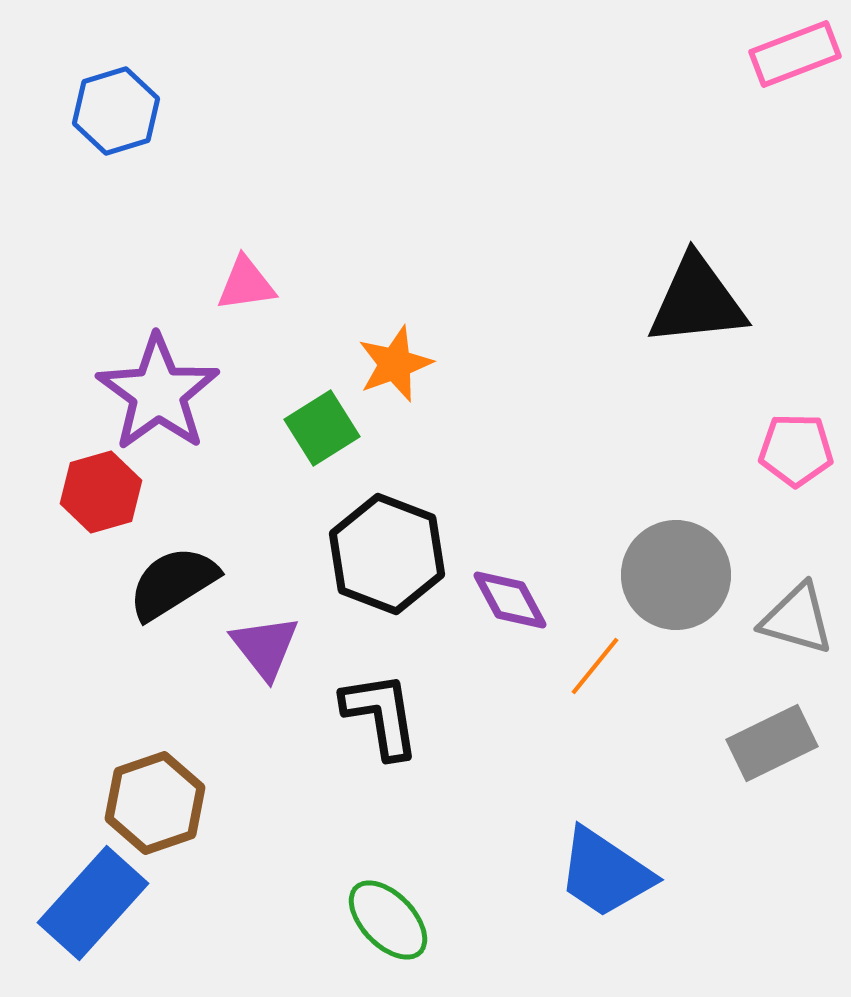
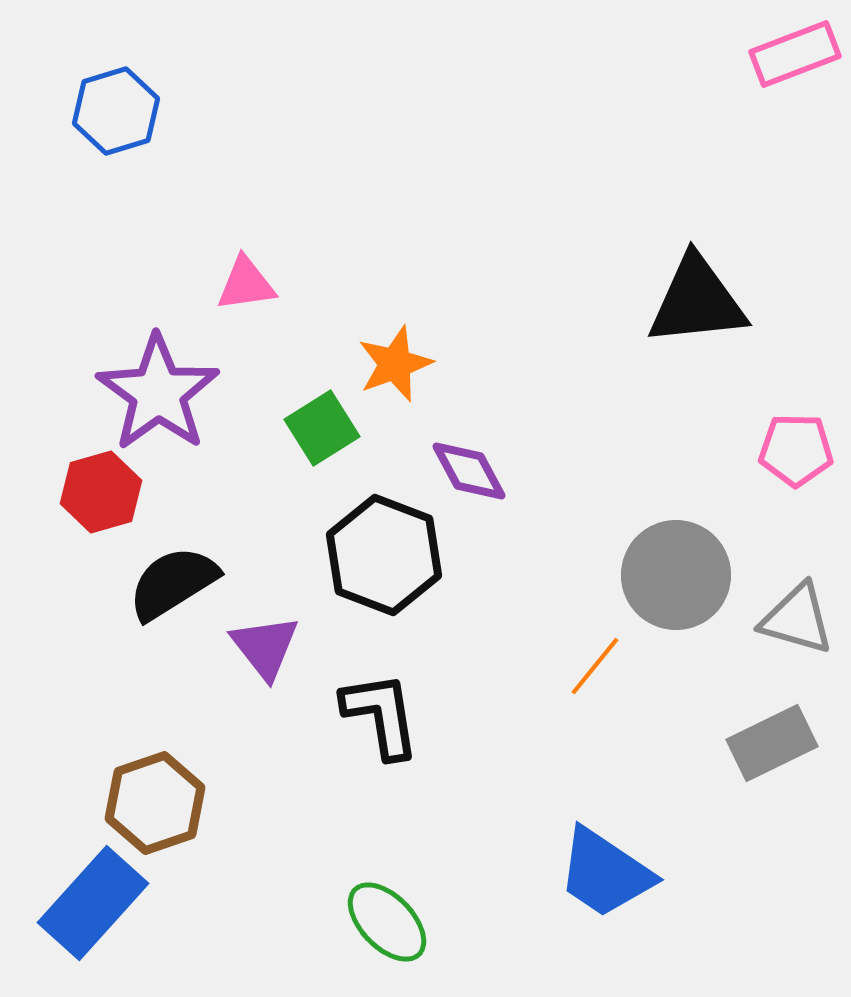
black hexagon: moved 3 px left, 1 px down
purple diamond: moved 41 px left, 129 px up
green ellipse: moved 1 px left, 2 px down
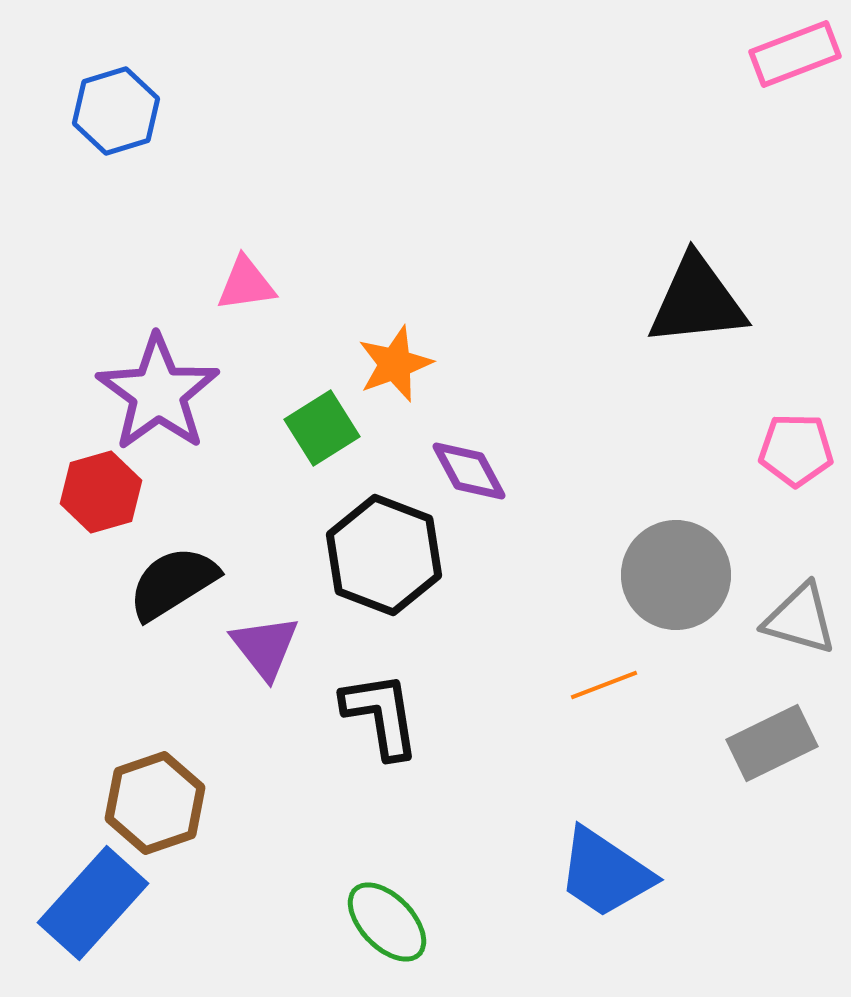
gray triangle: moved 3 px right
orange line: moved 9 px right, 19 px down; rotated 30 degrees clockwise
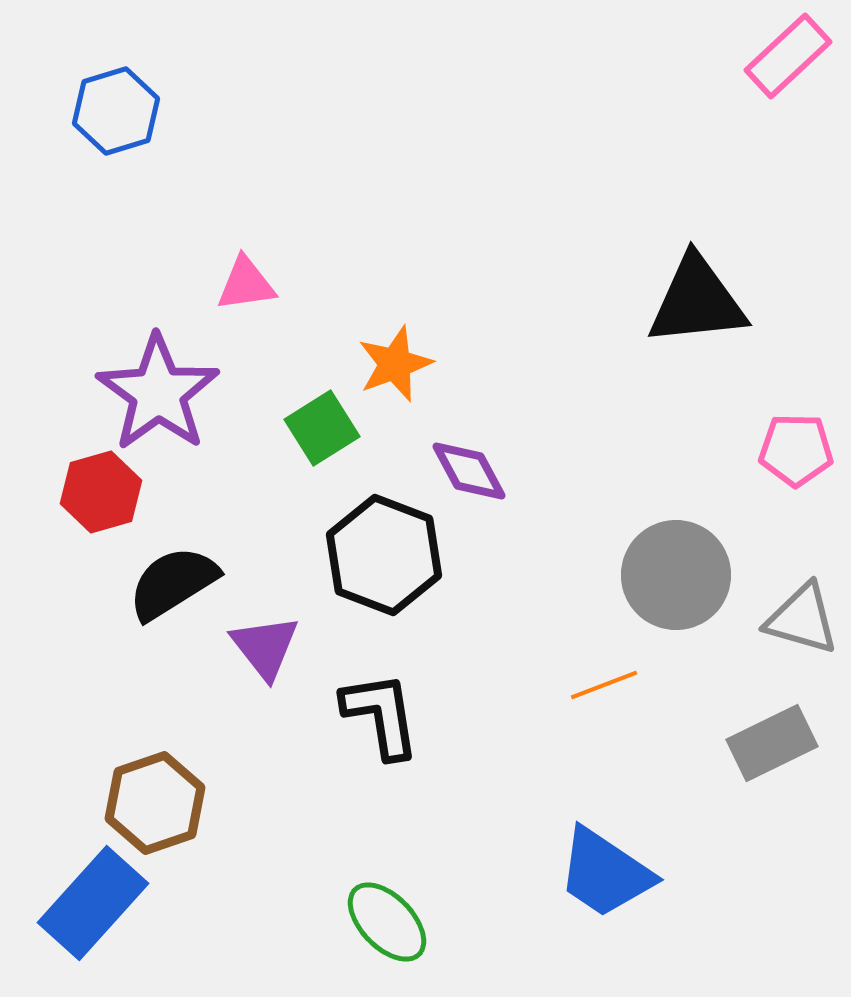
pink rectangle: moved 7 px left, 2 px down; rotated 22 degrees counterclockwise
gray triangle: moved 2 px right
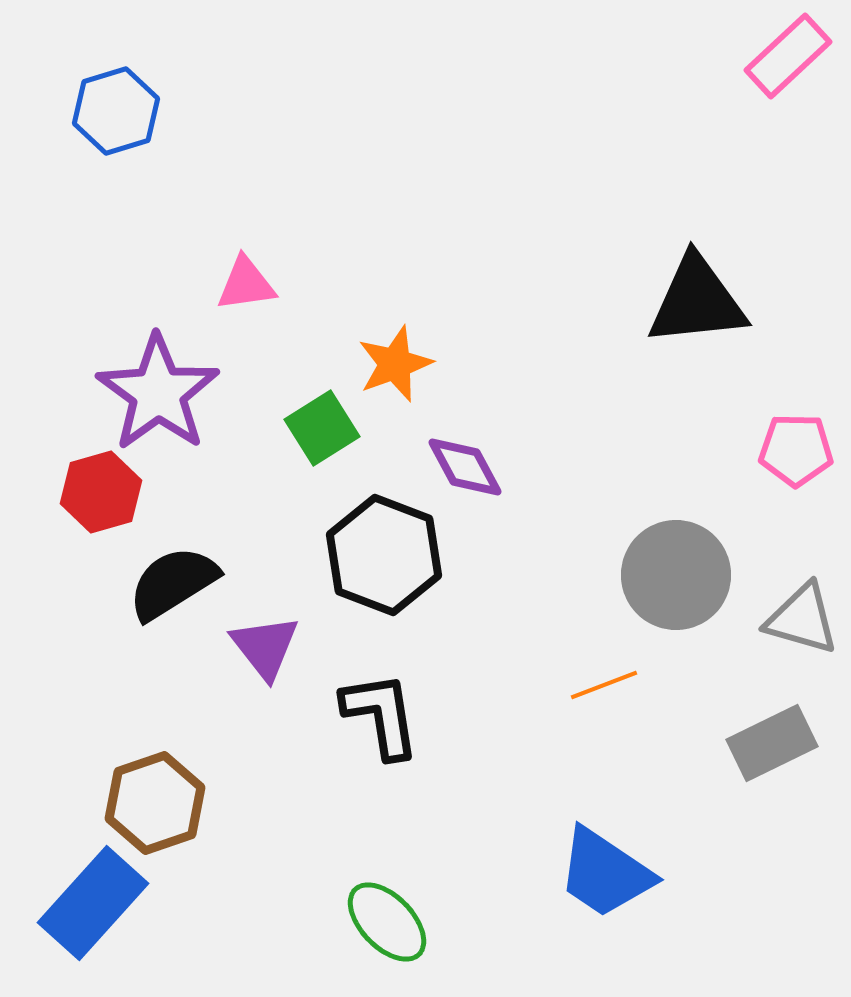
purple diamond: moved 4 px left, 4 px up
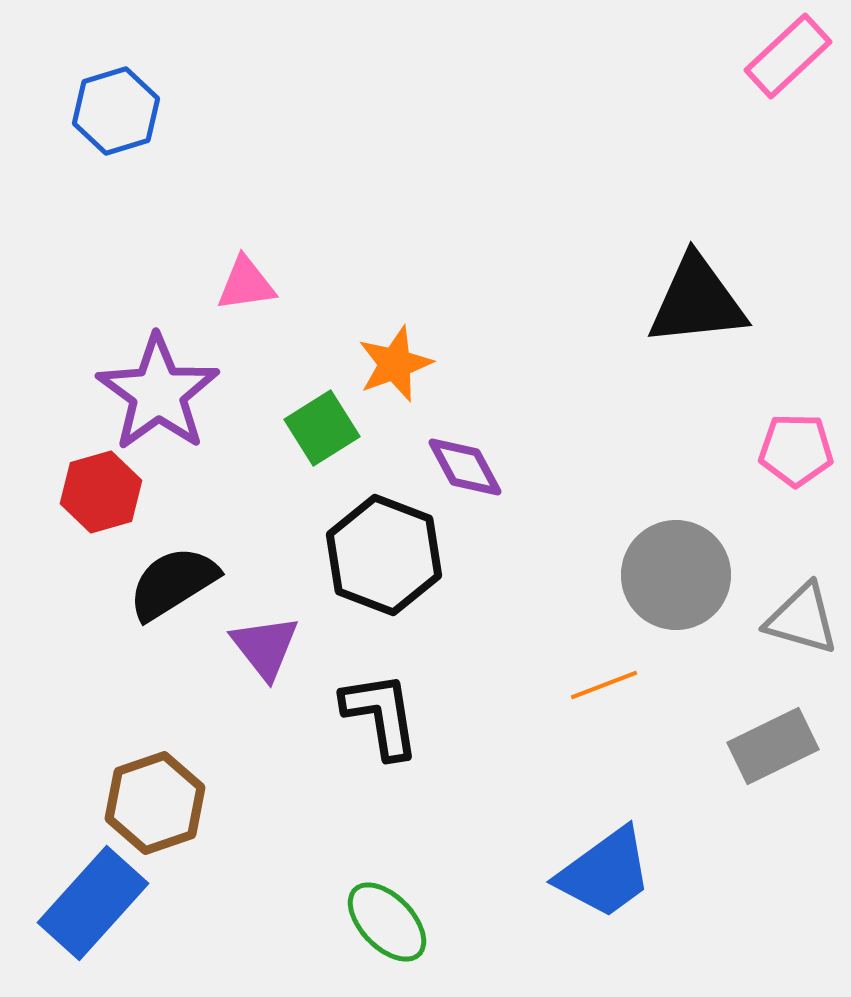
gray rectangle: moved 1 px right, 3 px down
blue trapezoid: rotated 70 degrees counterclockwise
